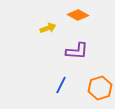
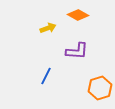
blue line: moved 15 px left, 9 px up
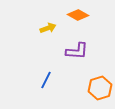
blue line: moved 4 px down
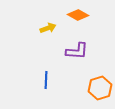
blue line: rotated 24 degrees counterclockwise
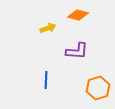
orange diamond: rotated 15 degrees counterclockwise
orange hexagon: moved 2 px left
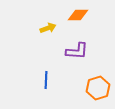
orange diamond: rotated 15 degrees counterclockwise
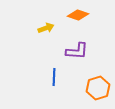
orange diamond: rotated 20 degrees clockwise
yellow arrow: moved 2 px left
blue line: moved 8 px right, 3 px up
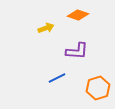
blue line: moved 3 px right, 1 px down; rotated 60 degrees clockwise
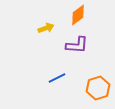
orange diamond: rotated 55 degrees counterclockwise
purple L-shape: moved 6 px up
